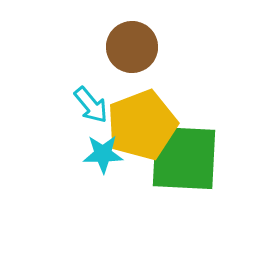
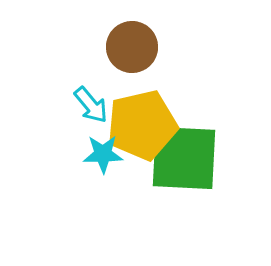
yellow pentagon: rotated 8 degrees clockwise
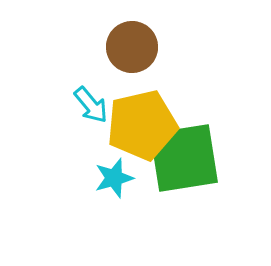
cyan star: moved 11 px right, 24 px down; rotated 15 degrees counterclockwise
green square: rotated 12 degrees counterclockwise
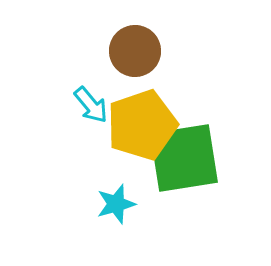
brown circle: moved 3 px right, 4 px down
yellow pentagon: rotated 6 degrees counterclockwise
cyan star: moved 2 px right, 26 px down
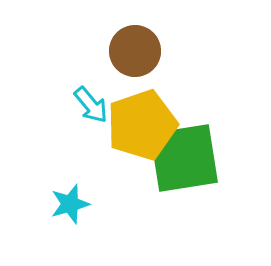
cyan star: moved 46 px left
